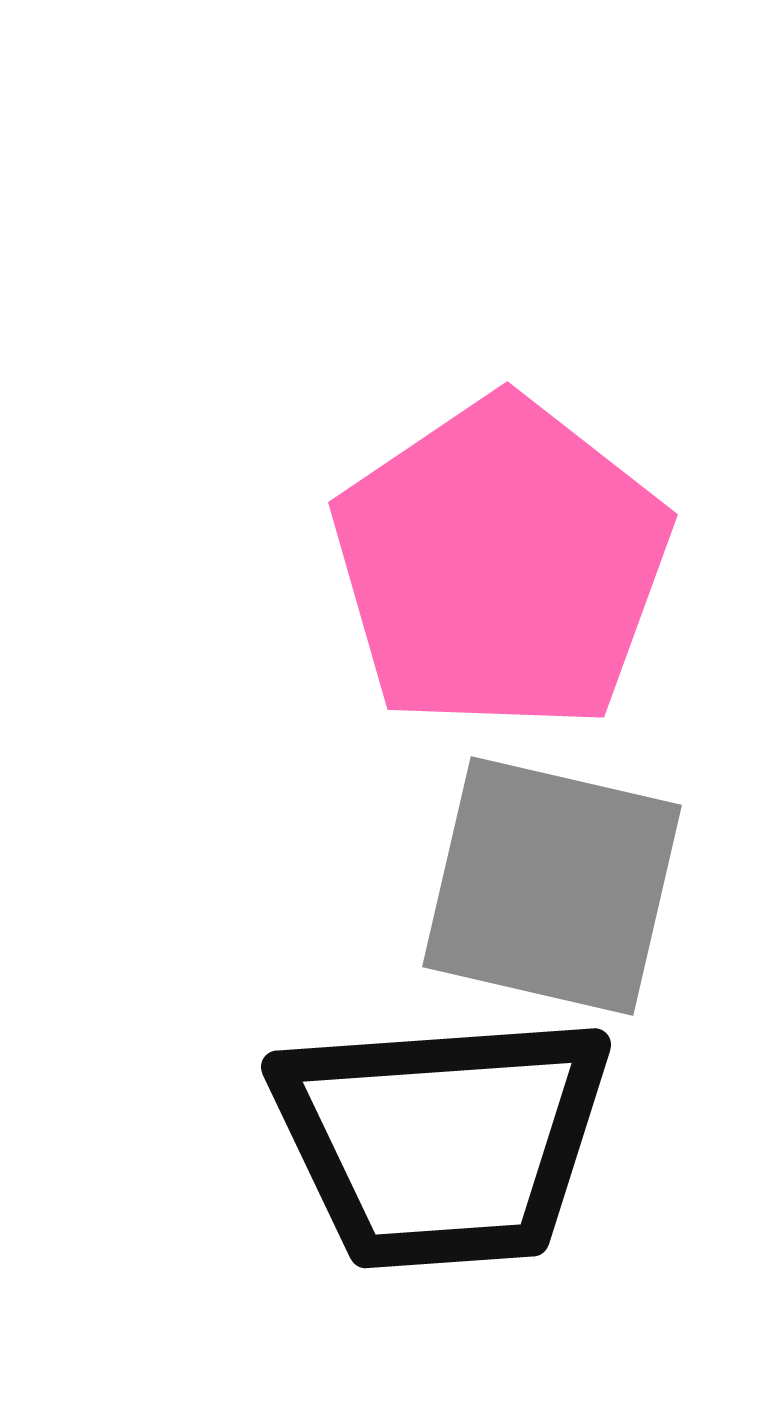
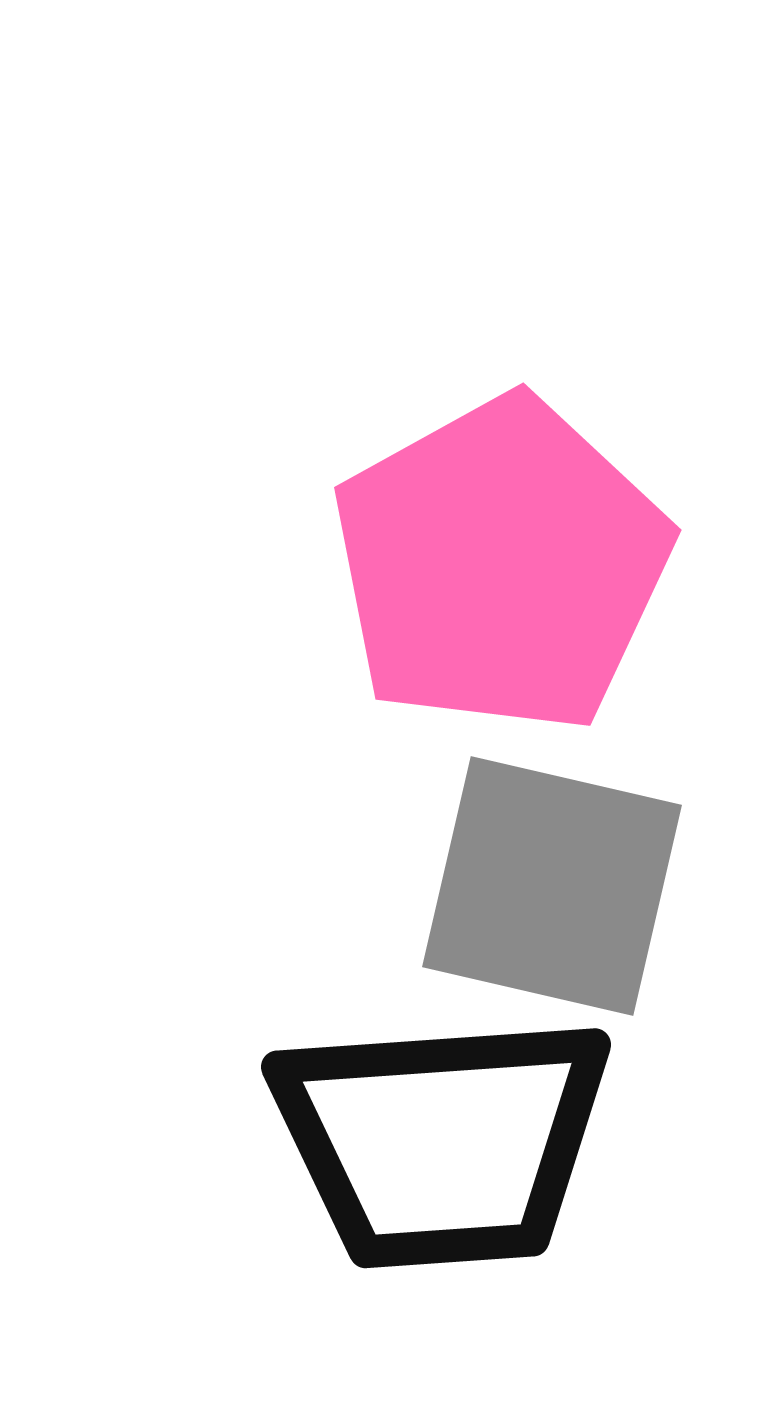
pink pentagon: rotated 5 degrees clockwise
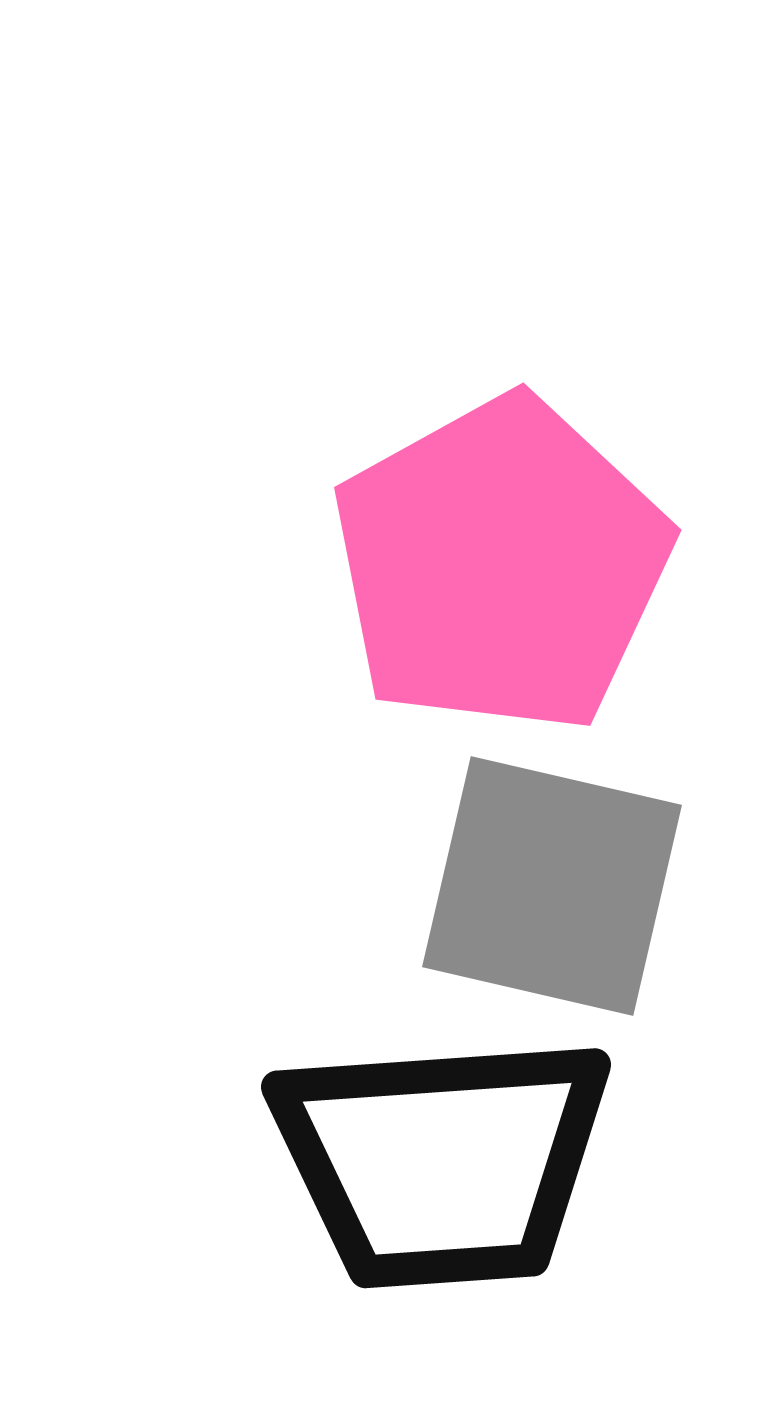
black trapezoid: moved 20 px down
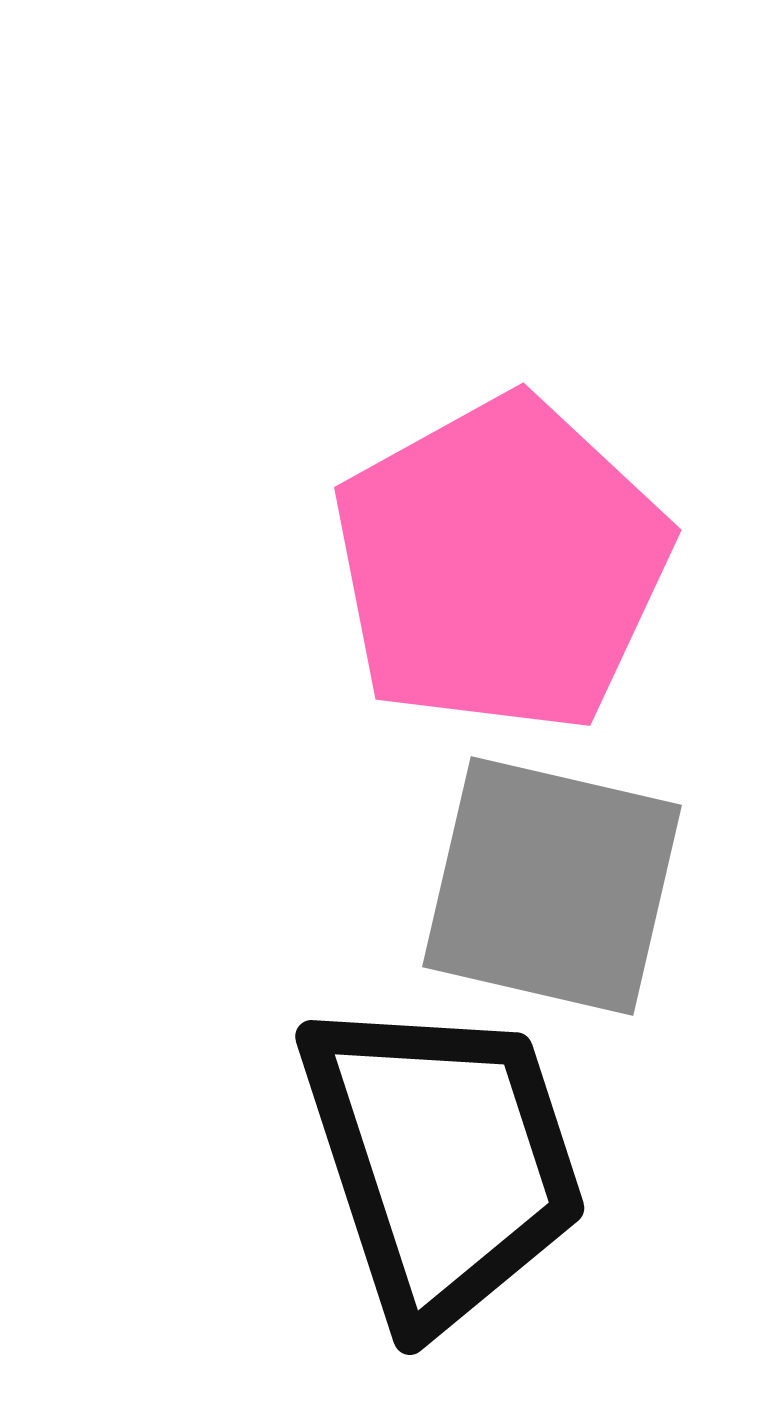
black trapezoid: rotated 104 degrees counterclockwise
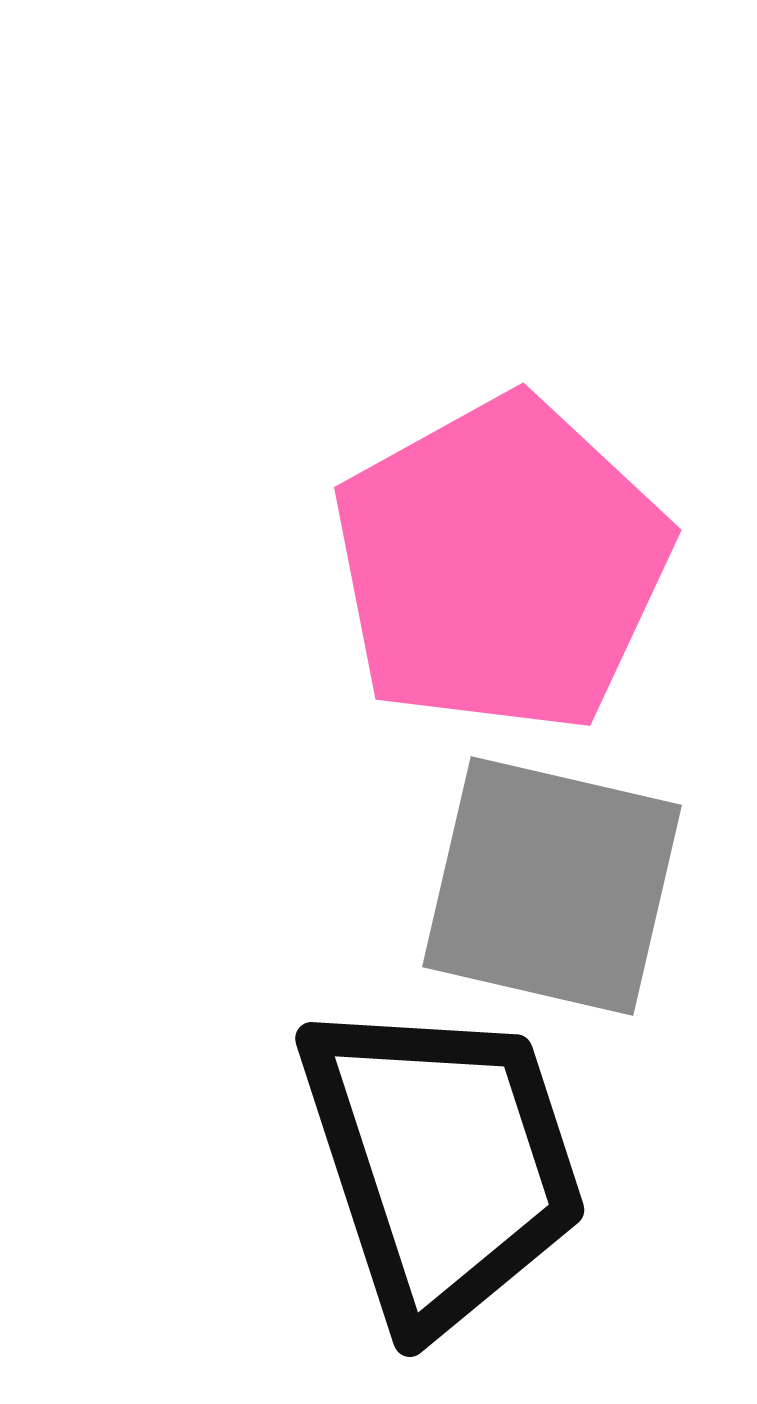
black trapezoid: moved 2 px down
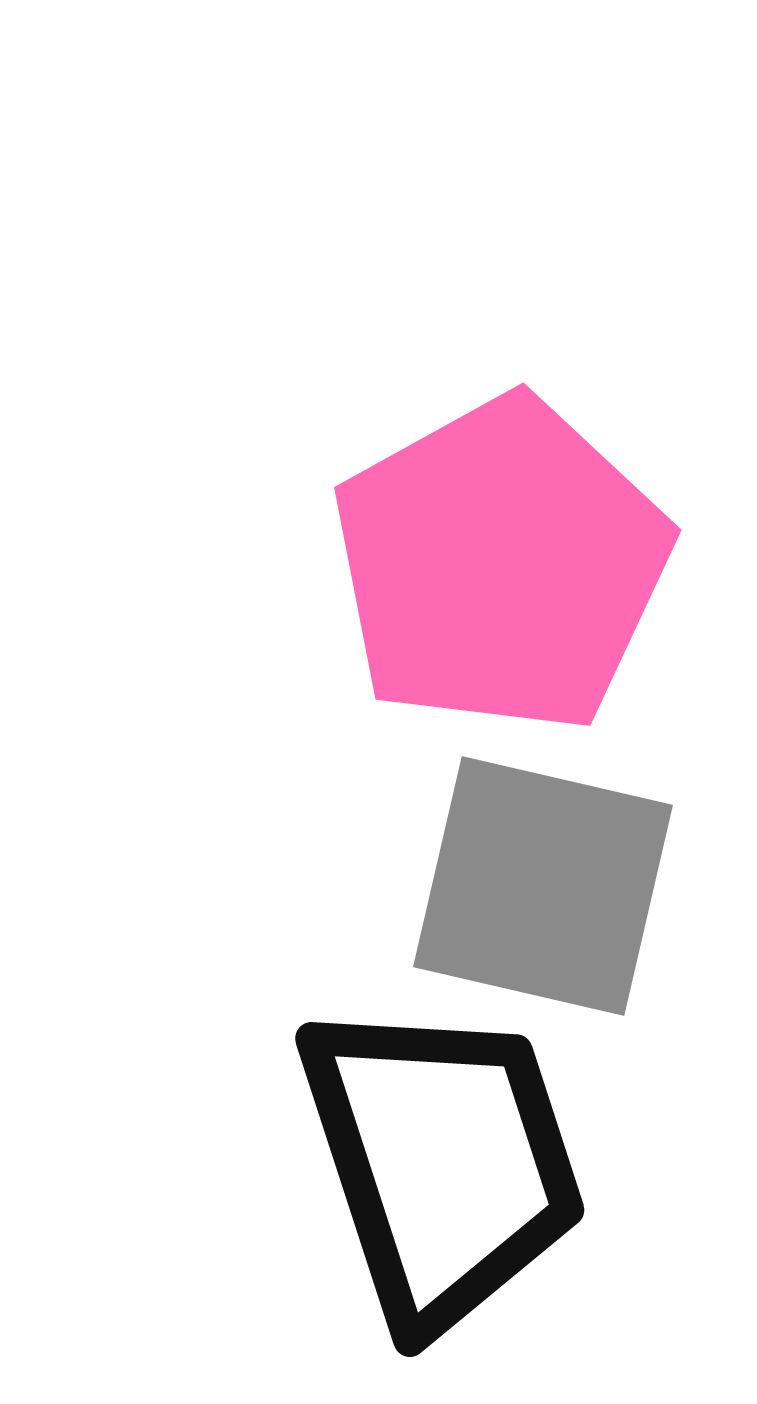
gray square: moved 9 px left
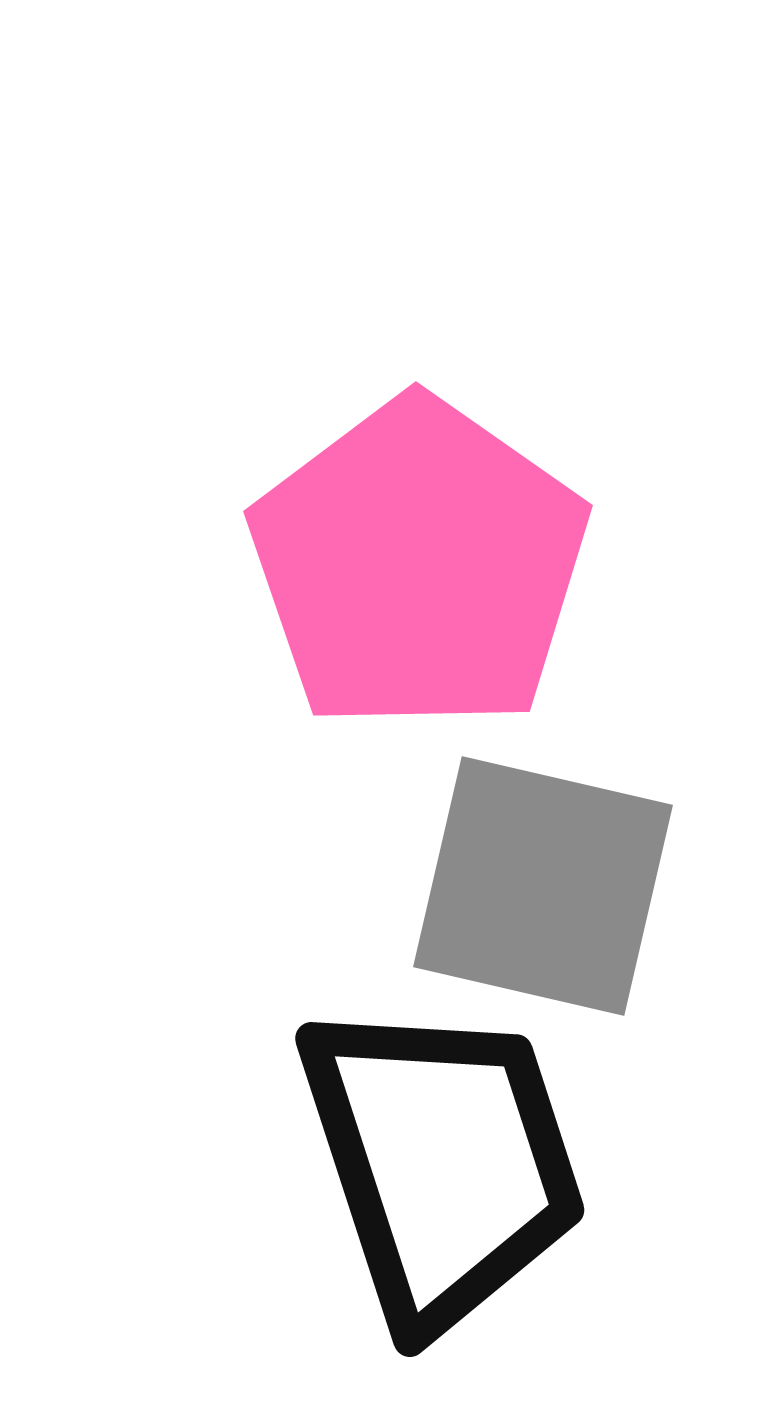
pink pentagon: moved 82 px left; rotated 8 degrees counterclockwise
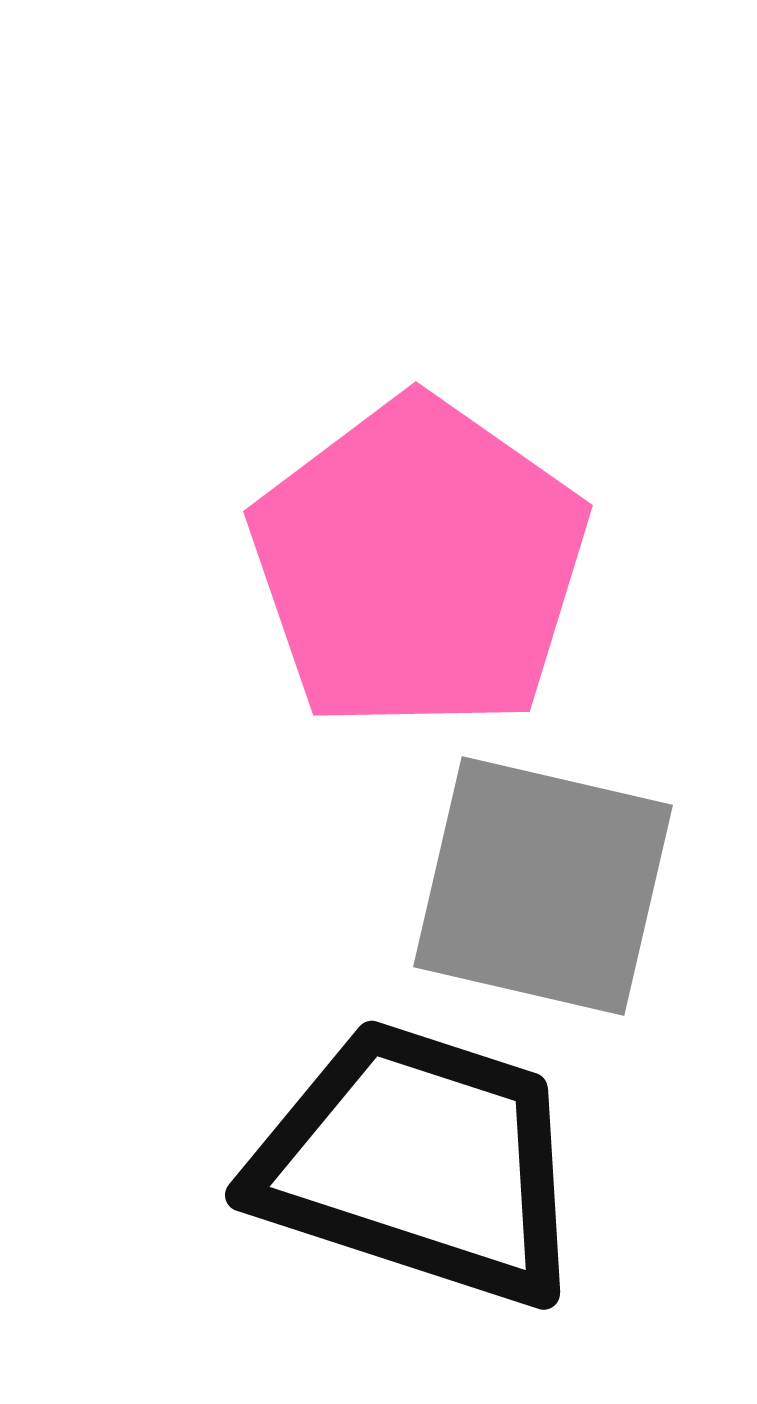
black trapezoid: moved 23 px left; rotated 54 degrees counterclockwise
